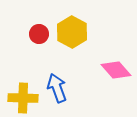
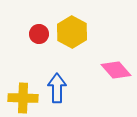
blue arrow: rotated 20 degrees clockwise
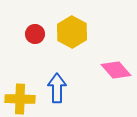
red circle: moved 4 px left
yellow cross: moved 3 px left, 1 px down
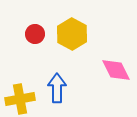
yellow hexagon: moved 2 px down
pink diamond: rotated 16 degrees clockwise
yellow cross: rotated 12 degrees counterclockwise
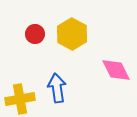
blue arrow: rotated 8 degrees counterclockwise
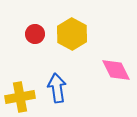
yellow cross: moved 2 px up
